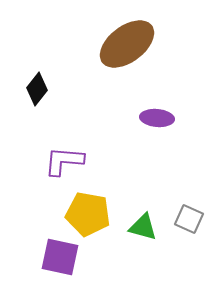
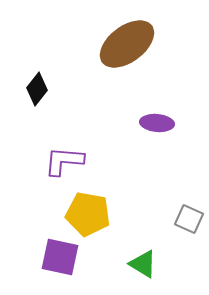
purple ellipse: moved 5 px down
green triangle: moved 37 px down; rotated 16 degrees clockwise
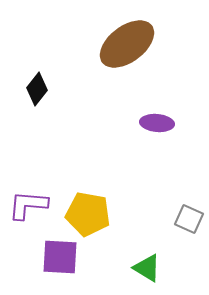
purple L-shape: moved 36 px left, 44 px down
purple square: rotated 9 degrees counterclockwise
green triangle: moved 4 px right, 4 px down
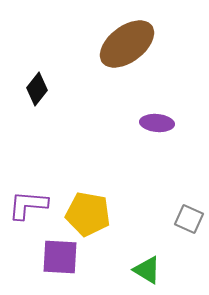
green triangle: moved 2 px down
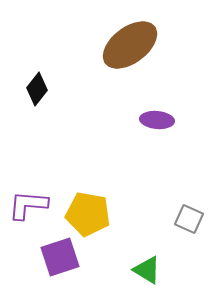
brown ellipse: moved 3 px right, 1 px down
purple ellipse: moved 3 px up
purple square: rotated 21 degrees counterclockwise
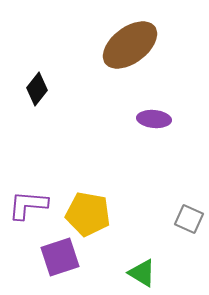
purple ellipse: moved 3 px left, 1 px up
green triangle: moved 5 px left, 3 px down
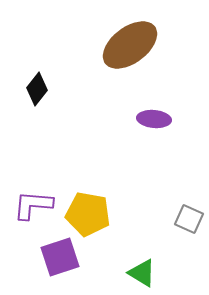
purple L-shape: moved 5 px right
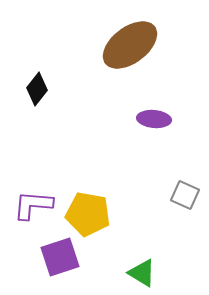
gray square: moved 4 px left, 24 px up
